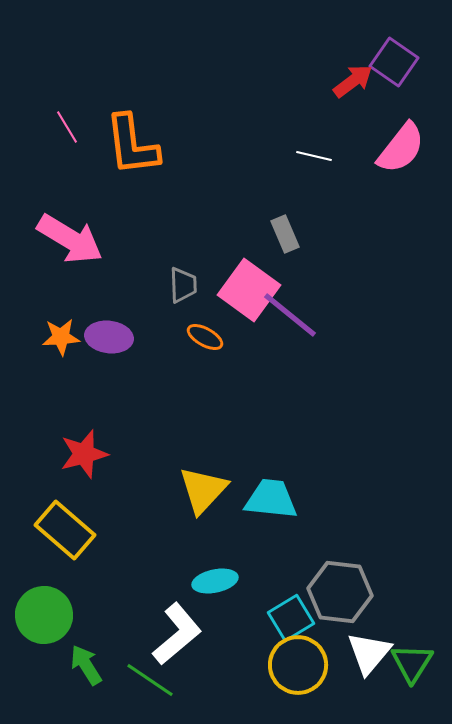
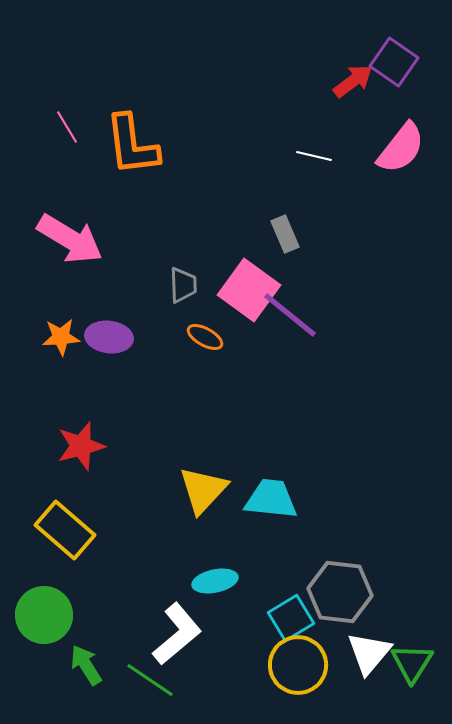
red star: moved 3 px left, 8 px up
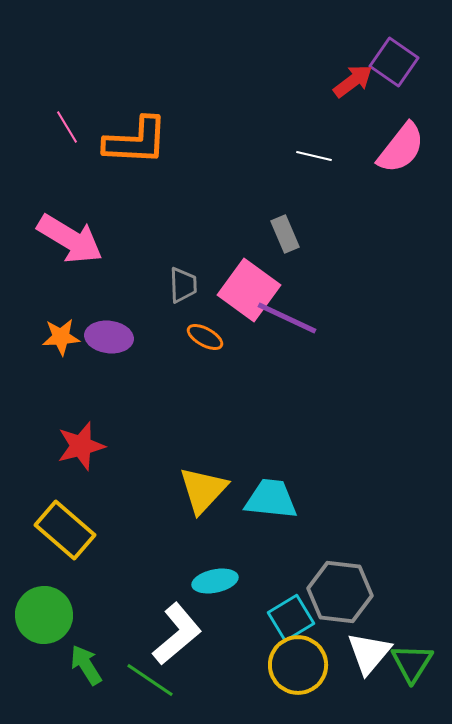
orange L-shape: moved 4 px right, 4 px up; rotated 80 degrees counterclockwise
purple line: moved 3 px left, 3 px down; rotated 14 degrees counterclockwise
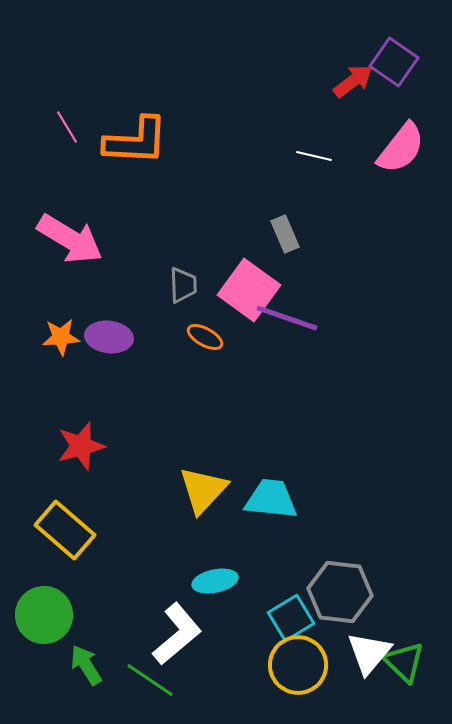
purple line: rotated 6 degrees counterclockwise
green triangle: moved 8 px left, 1 px up; rotated 18 degrees counterclockwise
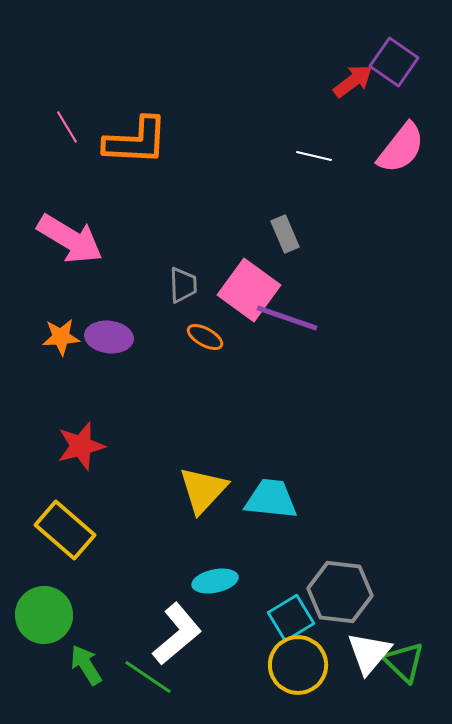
green line: moved 2 px left, 3 px up
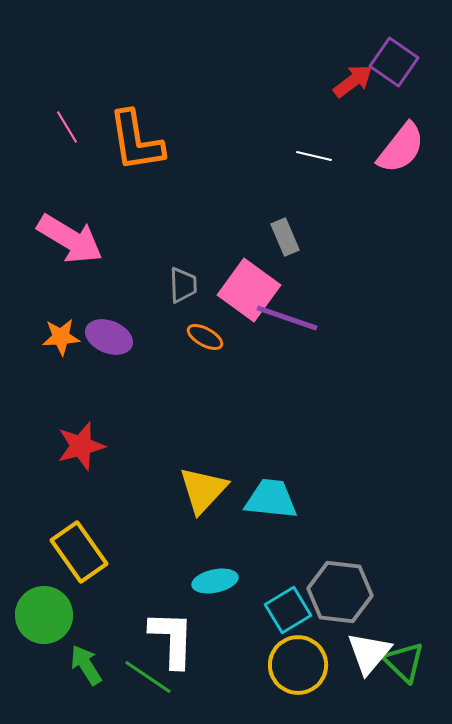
orange L-shape: rotated 78 degrees clockwise
gray rectangle: moved 3 px down
purple ellipse: rotated 15 degrees clockwise
yellow rectangle: moved 14 px right, 22 px down; rotated 14 degrees clockwise
cyan square: moved 3 px left, 8 px up
white L-shape: moved 5 px left, 5 px down; rotated 48 degrees counterclockwise
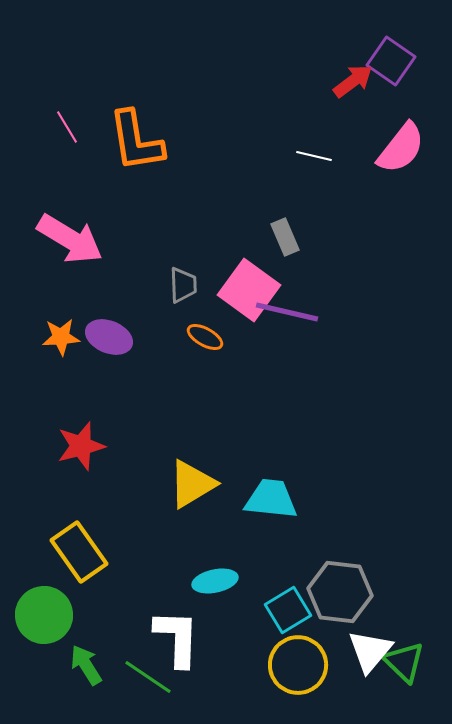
purple square: moved 3 px left, 1 px up
purple line: moved 6 px up; rotated 6 degrees counterclockwise
yellow triangle: moved 11 px left, 6 px up; rotated 16 degrees clockwise
white L-shape: moved 5 px right, 1 px up
white triangle: moved 1 px right, 2 px up
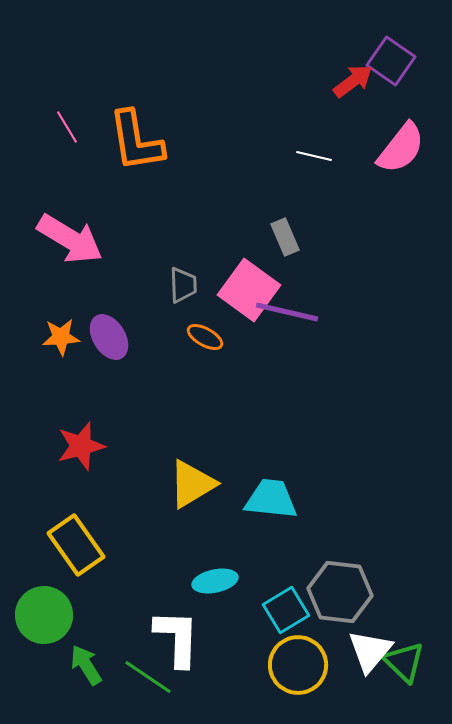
purple ellipse: rotated 36 degrees clockwise
yellow rectangle: moved 3 px left, 7 px up
cyan square: moved 2 px left
